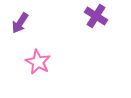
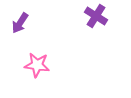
pink star: moved 1 px left, 3 px down; rotated 20 degrees counterclockwise
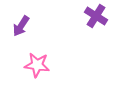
purple arrow: moved 1 px right, 3 px down
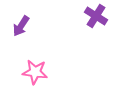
pink star: moved 2 px left, 7 px down
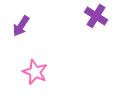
pink star: rotated 15 degrees clockwise
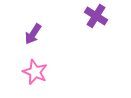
purple arrow: moved 12 px right, 8 px down
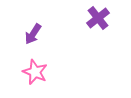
purple cross: moved 2 px right, 2 px down; rotated 20 degrees clockwise
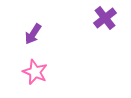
purple cross: moved 7 px right
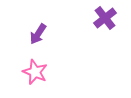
purple arrow: moved 5 px right
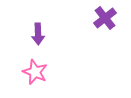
purple arrow: rotated 35 degrees counterclockwise
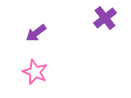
purple arrow: moved 2 px left, 1 px up; rotated 55 degrees clockwise
